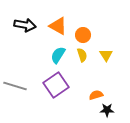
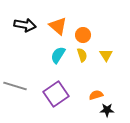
orange triangle: rotated 12 degrees clockwise
purple square: moved 9 px down
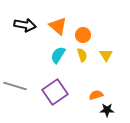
purple square: moved 1 px left, 2 px up
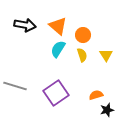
cyan semicircle: moved 6 px up
purple square: moved 1 px right, 1 px down
black star: rotated 16 degrees counterclockwise
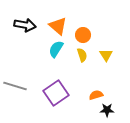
cyan semicircle: moved 2 px left
black star: rotated 16 degrees clockwise
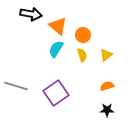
black arrow: moved 6 px right, 11 px up
yellow triangle: rotated 24 degrees clockwise
gray line: moved 1 px right
orange semicircle: moved 11 px right, 9 px up
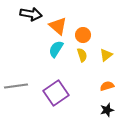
gray line: rotated 25 degrees counterclockwise
black star: rotated 16 degrees counterclockwise
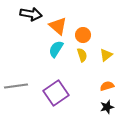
black star: moved 3 px up
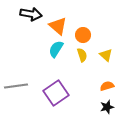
yellow triangle: rotated 40 degrees counterclockwise
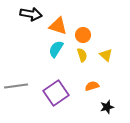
orange triangle: rotated 24 degrees counterclockwise
orange semicircle: moved 15 px left
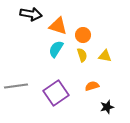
yellow triangle: moved 1 px left, 1 px down; rotated 32 degrees counterclockwise
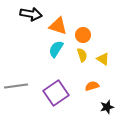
yellow triangle: moved 2 px left, 3 px down; rotated 24 degrees clockwise
